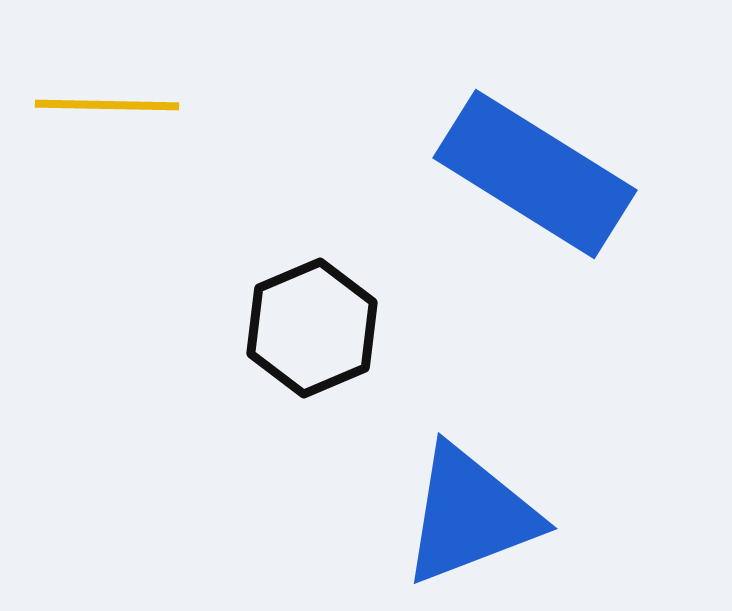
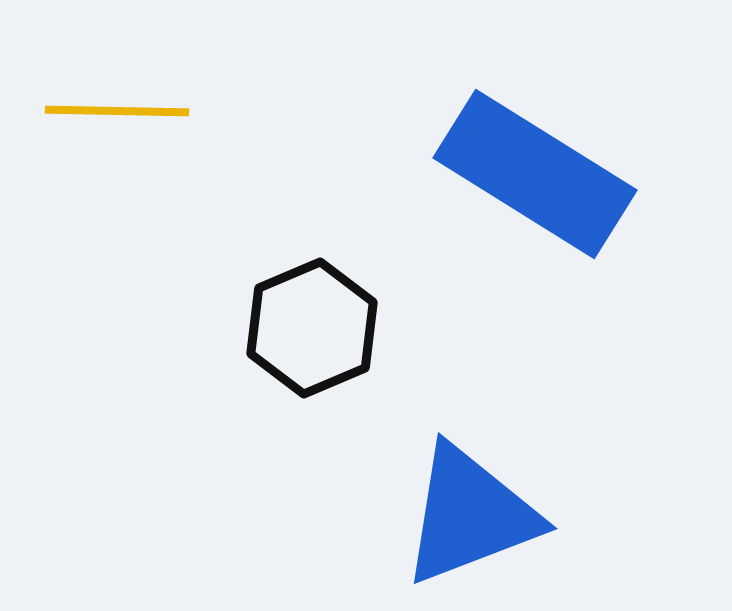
yellow line: moved 10 px right, 6 px down
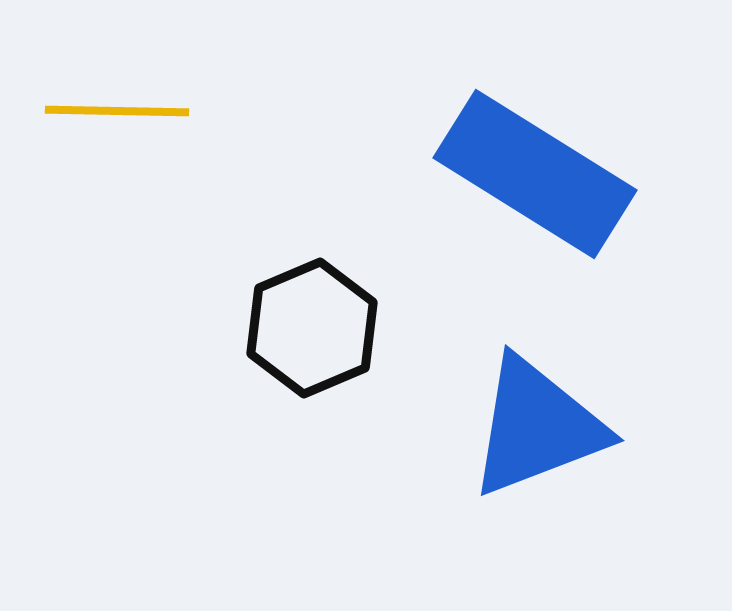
blue triangle: moved 67 px right, 88 px up
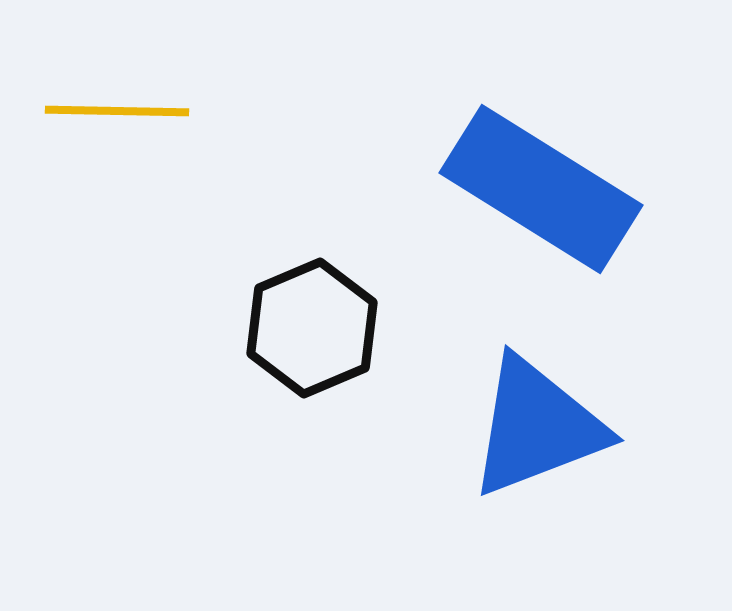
blue rectangle: moved 6 px right, 15 px down
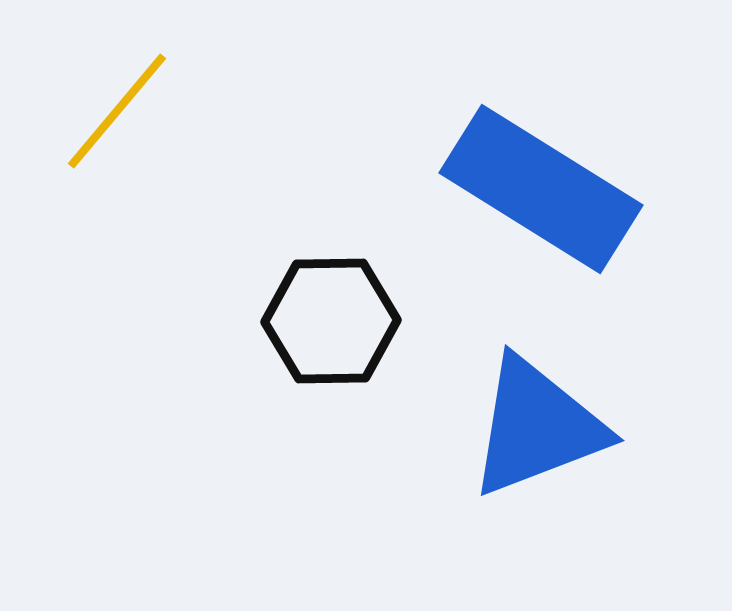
yellow line: rotated 51 degrees counterclockwise
black hexagon: moved 19 px right, 7 px up; rotated 22 degrees clockwise
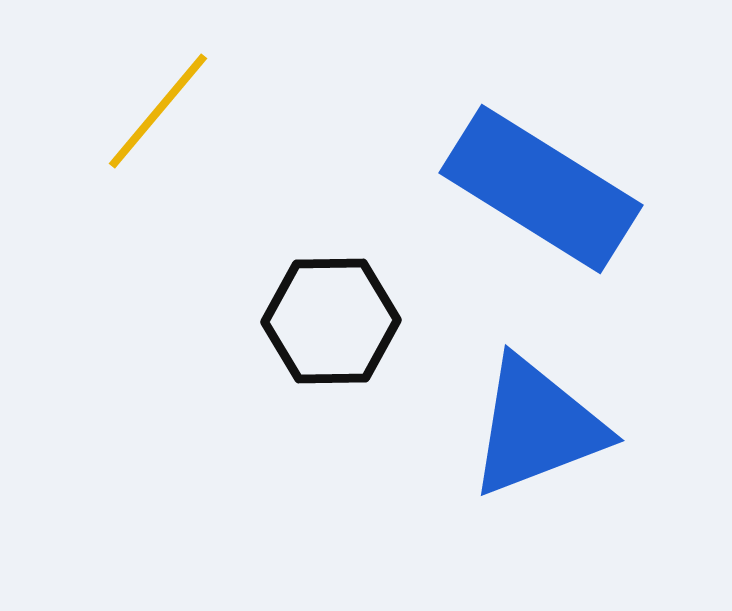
yellow line: moved 41 px right
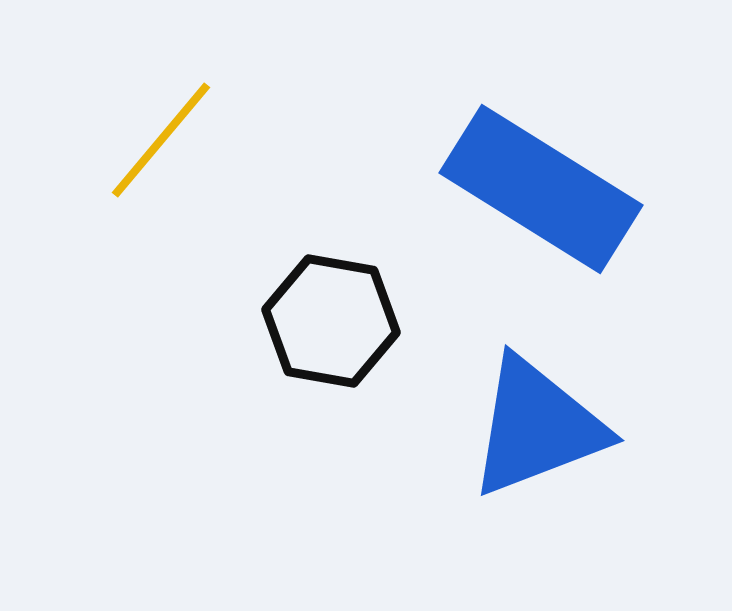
yellow line: moved 3 px right, 29 px down
black hexagon: rotated 11 degrees clockwise
